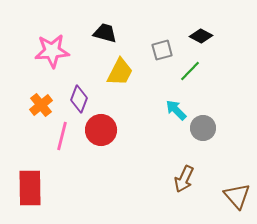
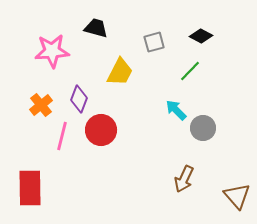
black trapezoid: moved 9 px left, 5 px up
gray square: moved 8 px left, 8 px up
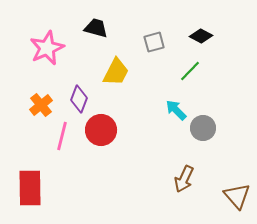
pink star: moved 5 px left, 3 px up; rotated 20 degrees counterclockwise
yellow trapezoid: moved 4 px left
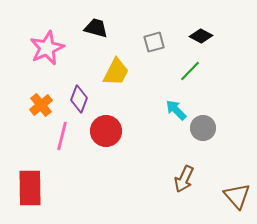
red circle: moved 5 px right, 1 px down
